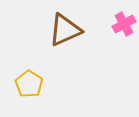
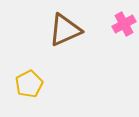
yellow pentagon: rotated 12 degrees clockwise
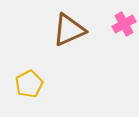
brown triangle: moved 4 px right
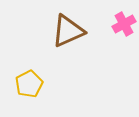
brown triangle: moved 1 px left, 1 px down
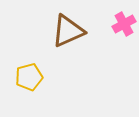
yellow pentagon: moved 7 px up; rotated 12 degrees clockwise
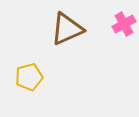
brown triangle: moved 1 px left, 2 px up
